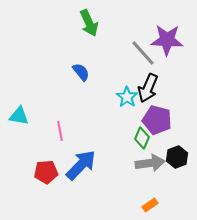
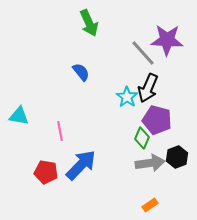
red pentagon: rotated 15 degrees clockwise
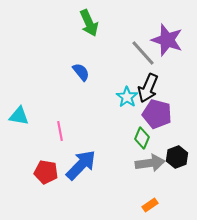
purple star: rotated 16 degrees clockwise
purple pentagon: moved 6 px up
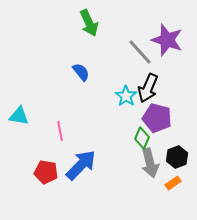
gray line: moved 3 px left, 1 px up
cyan star: moved 1 px left, 1 px up
purple pentagon: moved 4 px down
gray arrow: rotated 84 degrees clockwise
orange rectangle: moved 23 px right, 22 px up
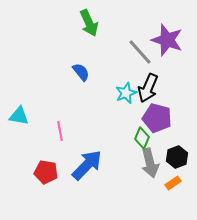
cyan star: moved 3 px up; rotated 15 degrees clockwise
blue arrow: moved 6 px right
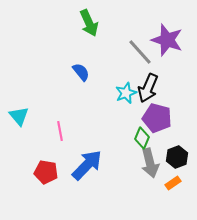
cyan triangle: rotated 40 degrees clockwise
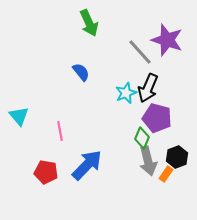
gray arrow: moved 2 px left, 2 px up
orange rectangle: moved 7 px left, 9 px up; rotated 21 degrees counterclockwise
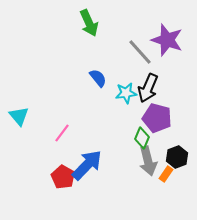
blue semicircle: moved 17 px right, 6 px down
cyan star: rotated 15 degrees clockwise
pink line: moved 2 px right, 2 px down; rotated 48 degrees clockwise
red pentagon: moved 17 px right, 5 px down; rotated 20 degrees clockwise
